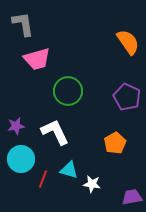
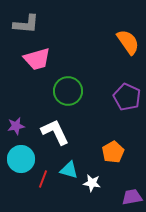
gray L-shape: moved 3 px right; rotated 104 degrees clockwise
orange pentagon: moved 2 px left, 9 px down
white star: moved 1 px up
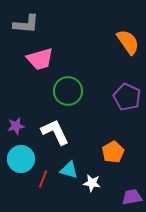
pink trapezoid: moved 3 px right
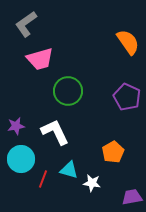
gray L-shape: rotated 140 degrees clockwise
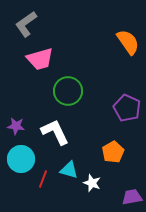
purple pentagon: moved 11 px down
purple star: rotated 18 degrees clockwise
white star: rotated 12 degrees clockwise
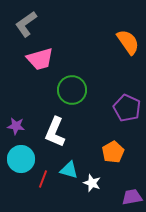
green circle: moved 4 px right, 1 px up
white L-shape: rotated 132 degrees counterclockwise
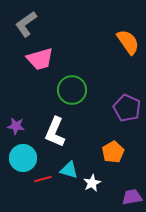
cyan circle: moved 2 px right, 1 px up
red line: rotated 54 degrees clockwise
white star: rotated 24 degrees clockwise
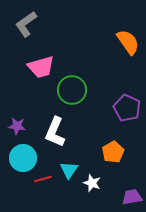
pink trapezoid: moved 1 px right, 8 px down
purple star: moved 1 px right
cyan triangle: rotated 48 degrees clockwise
white star: rotated 24 degrees counterclockwise
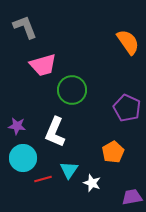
gray L-shape: moved 1 px left, 3 px down; rotated 104 degrees clockwise
pink trapezoid: moved 2 px right, 2 px up
